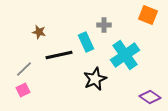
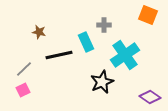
black star: moved 7 px right, 3 px down
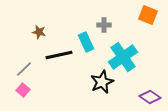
cyan cross: moved 2 px left, 2 px down
pink square: rotated 24 degrees counterclockwise
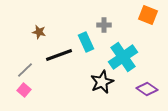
black line: rotated 8 degrees counterclockwise
gray line: moved 1 px right, 1 px down
pink square: moved 1 px right
purple diamond: moved 3 px left, 8 px up
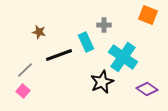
cyan cross: rotated 20 degrees counterclockwise
pink square: moved 1 px left, 1 px down
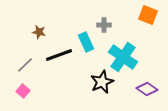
gray line: moved 5 px up
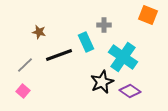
purple diamond: moved 17 px left, 2 px down
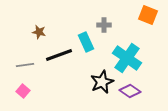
cyan cross: moved 4 px right, 1 px down
gray line: rotated 36 degrees clockwise
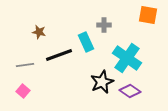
orange square: rotated 12 degrees counterclockwise
